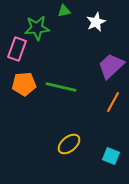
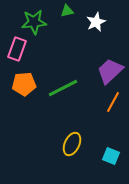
green triangle: moved 3 px right
green star: moved 3 px left, 6 px up
purple trapezoid: moved 1 px left, 5 px down
green line: moved 2 px right, 1 px down; rotated 40 degrees counterclockwise
yellow ellipse: moved 3 px right; rotated 25 degrees counterclockwise
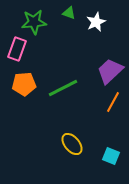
green triangle: moved 2 px right, 2 px down; rotated 32 degrees clockwise
yellow ellipse: rotated 65 degrees counterclockwise
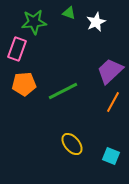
green line: moved 3 px down
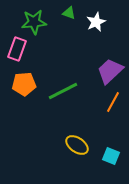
yellow ellipse: moved 5 px right, 1 px down; rotated 15 degrees counterclockwise
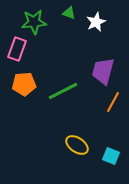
purple trapezoid: moved 7 px left; rotated 32 degrees counterclockwise
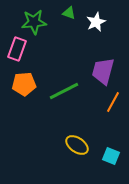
green line: moved 1 px right
